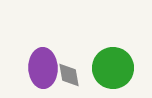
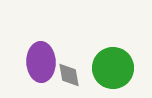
purple ellipse: moved 2 px left, 6 px up
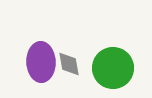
gray diamond: moved 11 px up
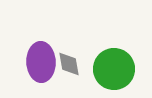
green circle: moved 1 px right, 1 px down
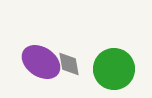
purple ellipse: rotated 54 degrees counterclockwise
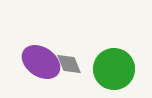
gray diamond: rotated 12 degrees counterclockwise
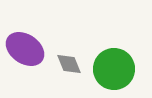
purple ellipse: moved 16 px left, 13 px up
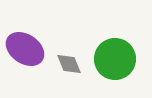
green circle: moved 1 px right, 10 px up
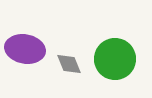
purple ellipse: rotated 24 degrees counterclockwise
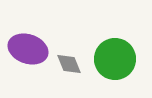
purple ellipse: moved 3 px right; rotated 9 degrees clockwise
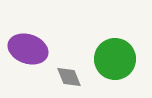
gray diamond: moved 13 px down
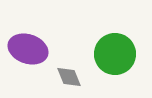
green circle: moved 5 px up
